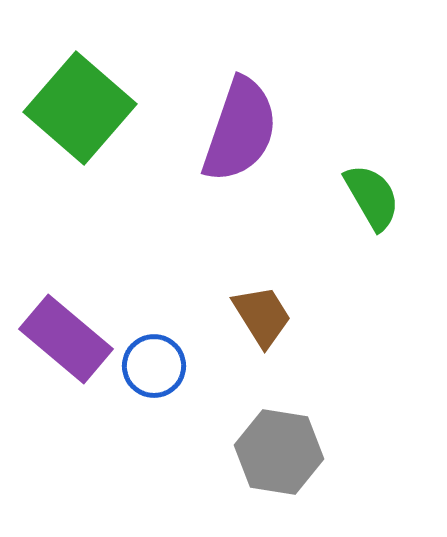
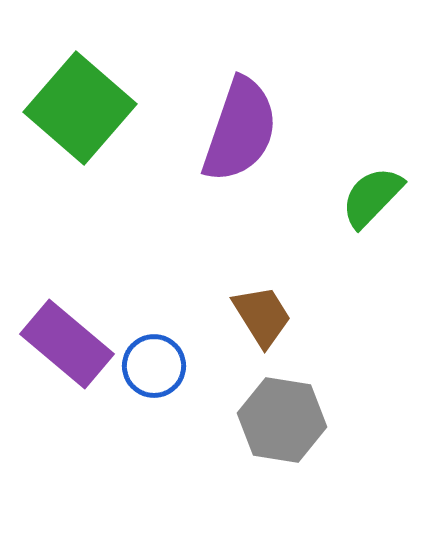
green semicircle: rotated 106 degrees counterclockwise
purple rectangle: moved 1 px right, 5 px down
gray hexagon: moved 3 px right, 32 px up
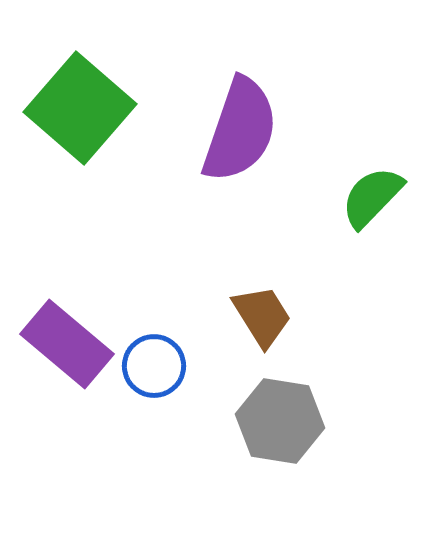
gray hexagon: moved 2 px left, 1 px down
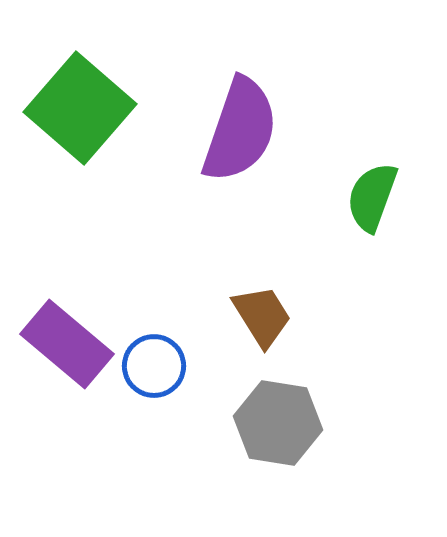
green semicircle: rotated 24 degrees counterclockwise
gray hexagon: moved 2 px left, 2 px down
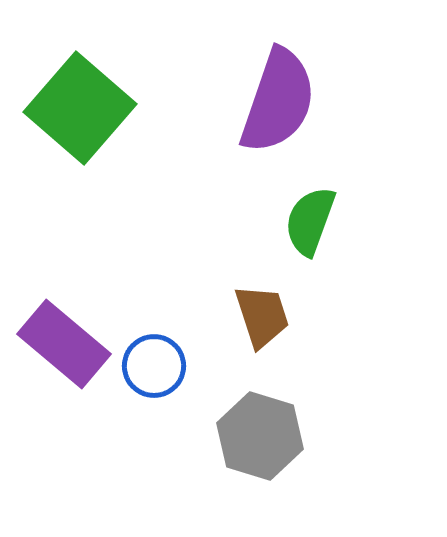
purple semicircle: moved 38 px right, 29 px up
green semicircle: moved 62 px left, 24 px down
brown trapezoid: rotated 14 degrees clockwise
purple rectangle: moved 3 px left
gray hexagon: moved 18 px left, 13 px down; rotated 8 degrees clockwise
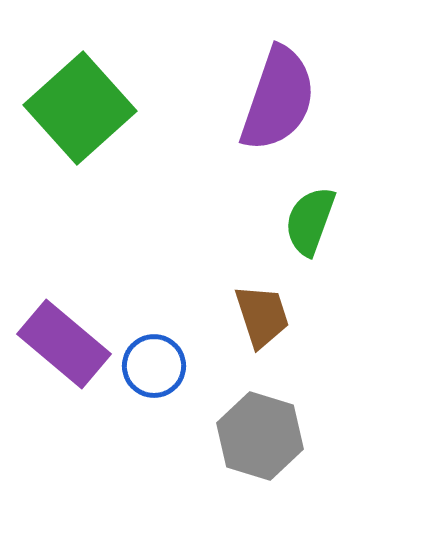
purple semicircle: moved 2 px up
green square: rotated 7 degrees clockwise
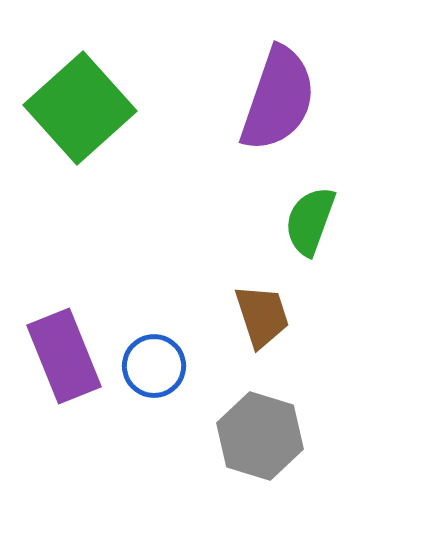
purple rectangle: moved 12 px down; rotated 28 degrees clockwise
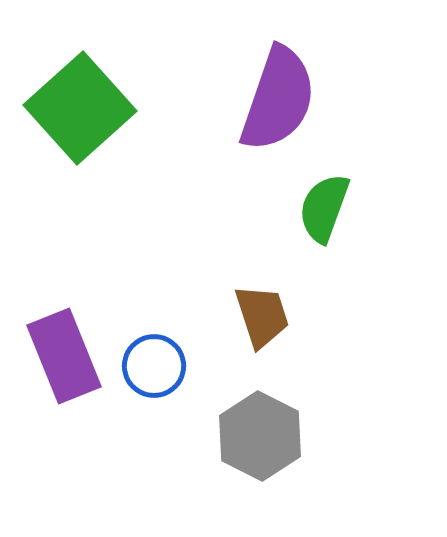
green semicircle: moved 14 px right, 13 px up
gray hexagon: rotated 10 degrees clockwise
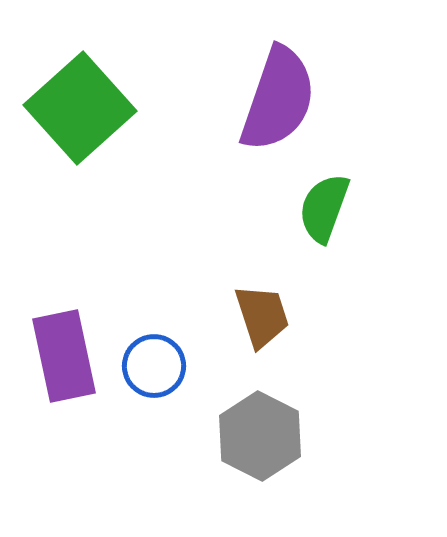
purple rectangle: rotated 10 degrees clockwise
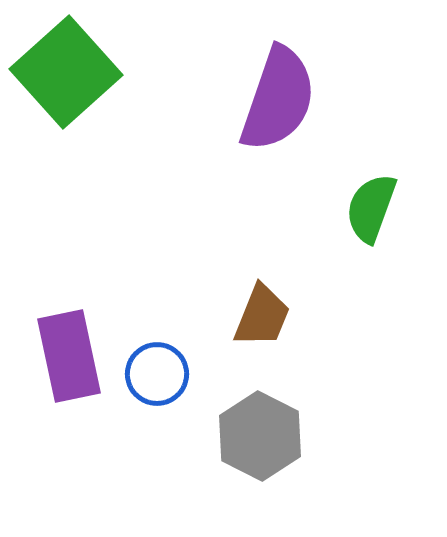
green square: moved 14 px left, 36 px up
green semicircle: moved 47 px right
brown trapezoid: rotated 40 degrees clockwise
purple rectangle: moved 5 px right
blue circle: moved 3 px right, 8 px down
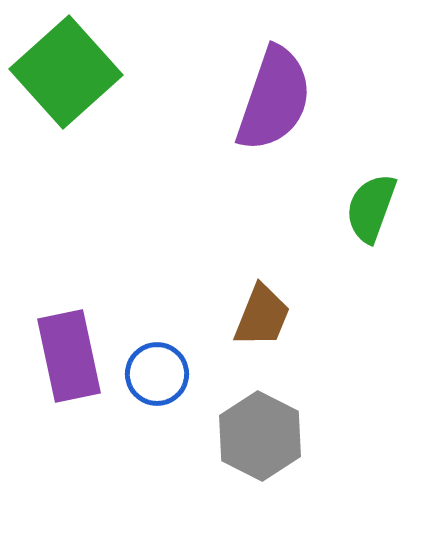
purple semicircle: moved 4 px left
